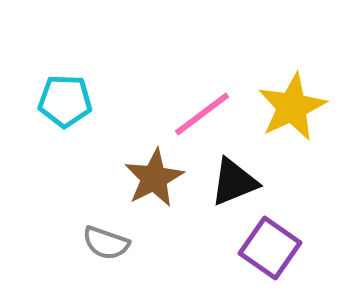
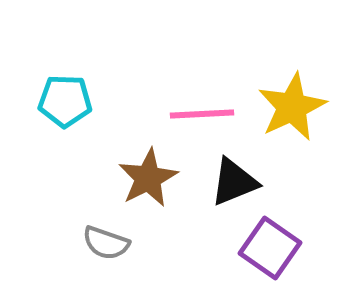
pink line: rotated 34 degrees clockwise
brown star: moved 6 px left
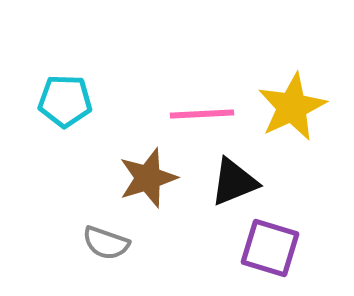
brown star: rotated 10 degrees clockwise
purple square: rotated 18 degrees counterclockwise
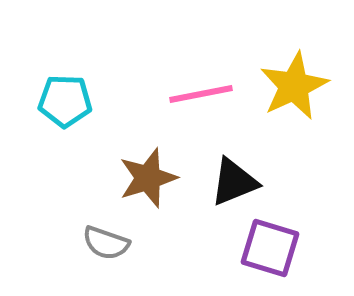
yellow star: moved 2 px right, 21 px up
pink line: moved 1 px left, 20 px up; rotated 8 degrees counterclockwise
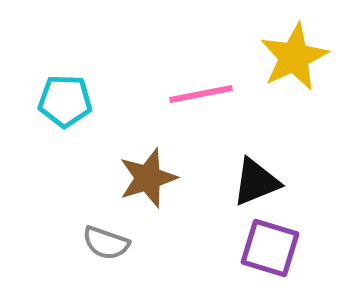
yellow star: moved 29 px up
black triangle: moved 22 px right
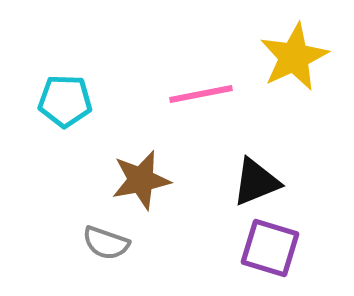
brown star: moved 7 px left, 2 px down; rotated 6 degrees clockwise
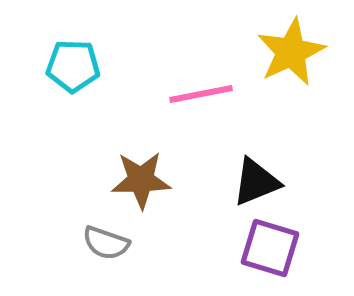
yellow star: moved 3 px left, 5 px up
cyan pentagon: moved 8 px right, 35 px up
brown star: rotated 10 degrees clockwise
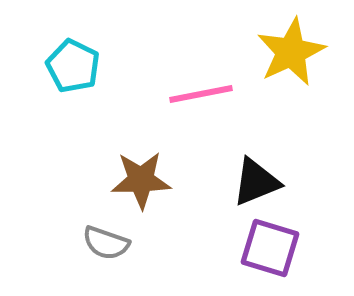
cyan pentagon: rotated 24 degrees clockwise
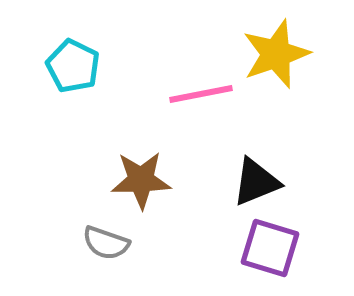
yellow star: moved 15 px left, 2 px down; rotated 6 degrees clockwise
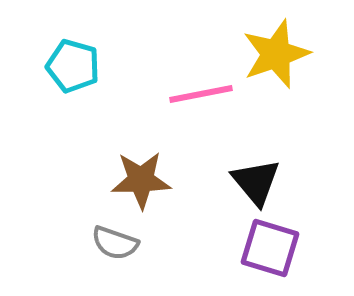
cyan pentagon: rotated 10 degrees counterclockwise
black triangle: rotated 48 degrees counterclockwise
gray semicircle: moved 9 px right
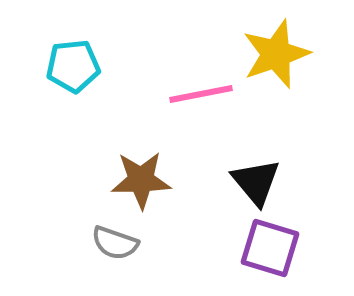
cyan pentagon: rotated 22 degrees counterclockwise
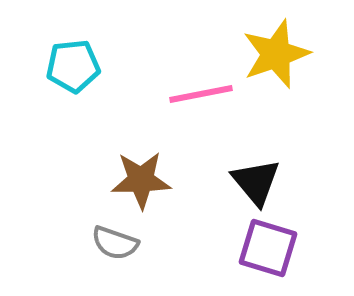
purple square: moved 2 px left
